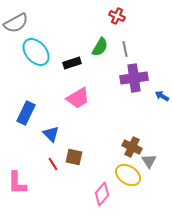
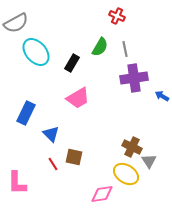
black rectangle: rotated 42 degrees counterclockwise
yellow ellipse: moved 2 px left, 1 px up
pink diamond: rotated 40 degrees clockwise
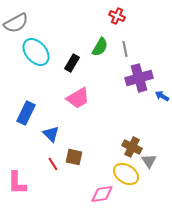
purple cross: moved 5 px right; rotated 8 degrees counterclockwise
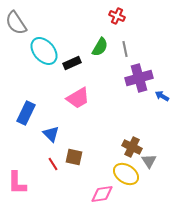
gray semicircle: rotated 85 degrees clockwise
cyan ellipse: moved 8 px right, 1 px up
black rectangle: rotated 36 degrees clockwise
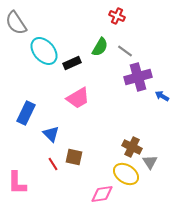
gray line: moved 2 px down; rotated 42 degrees counterclockwise
purple cross: moved 1 px left, 1 px up
gray triangle: moved 1 px right, 1 px down
